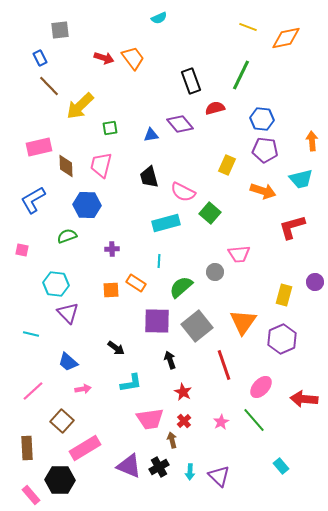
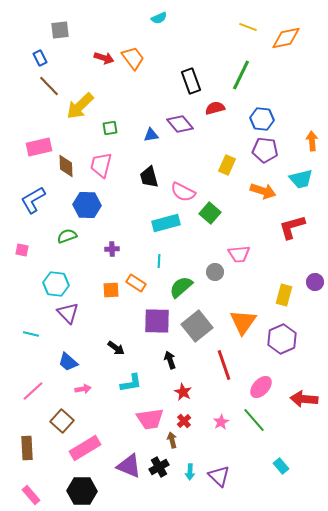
black hexagon at (60, 480): moved 22 px right, 11 px down
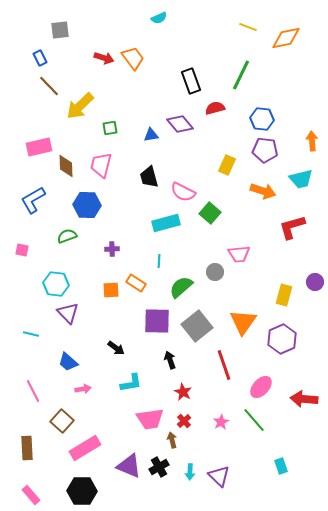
pink line at (33, 391): rotated 75 degrees counterclockwise
cyan rectangle at (281, 466): rotated 21 degrees clockwise
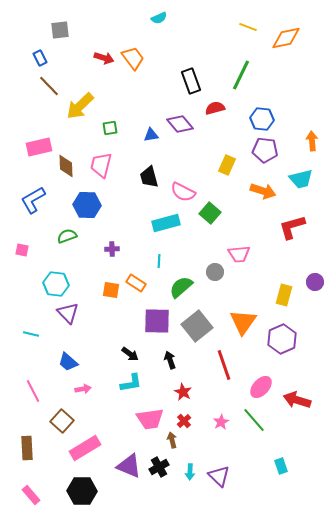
orange square at (111, 290): rotated 12 degrees clockwise
black arrow at (116, 348): moved 14 px right, 6 px down
red arrow at (304, 399): moved 7 px left, 1 px down; rotated 12 degrees clockwise
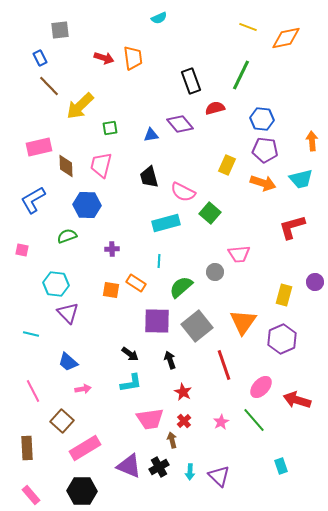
orange trapezoid at (133, 58): rotated 30 degrees clockwise
orange arrow at (263, 191): moved 8 px up
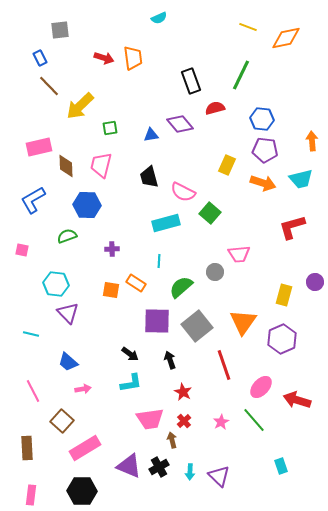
pink rectangle at (31, 495): rotated 48 degrees clockwise
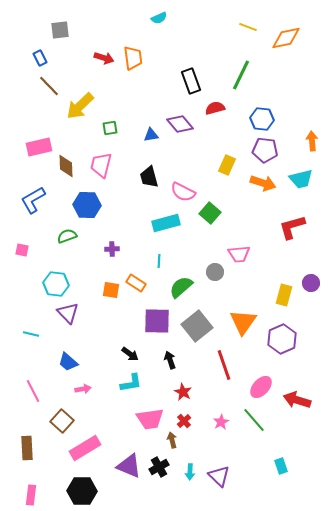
purple circle at (315, 282): moved 4 px left, 1 px down
